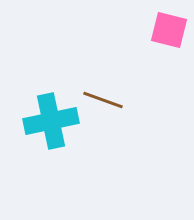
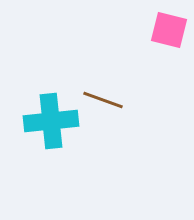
cyan cross: rotated 6 degrees clockwise
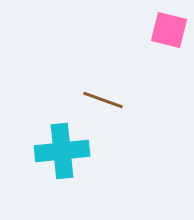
cyan cross: moved 11 px right, 30 px down
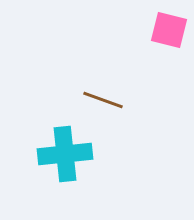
cyan cross: moved 3 px right, 3 px down
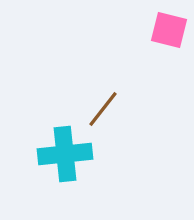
brown line: moved 9 px down; rotated 72 degrees counterclockwise
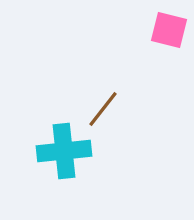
cyan cross: moved 1 px left, 3 px up
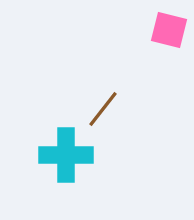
cyan cross: moved 2 px right, 4 px down; rotated 6 degrees clockwise
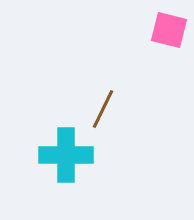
brown line: rotated 12 degrees counterclockwise
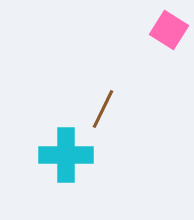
pink square: rotated 18 degrees clockwise
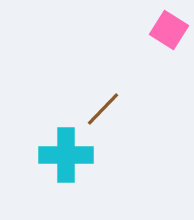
brown line: rotated 18 degrees clockwise
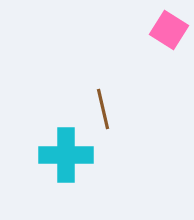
brown line: rotated 57 degrees counterclockwise
